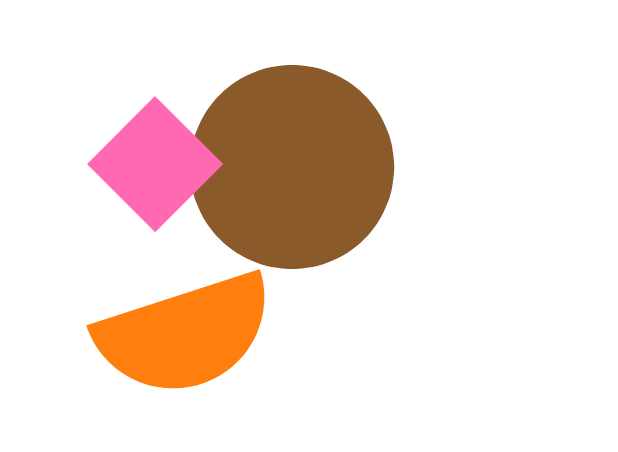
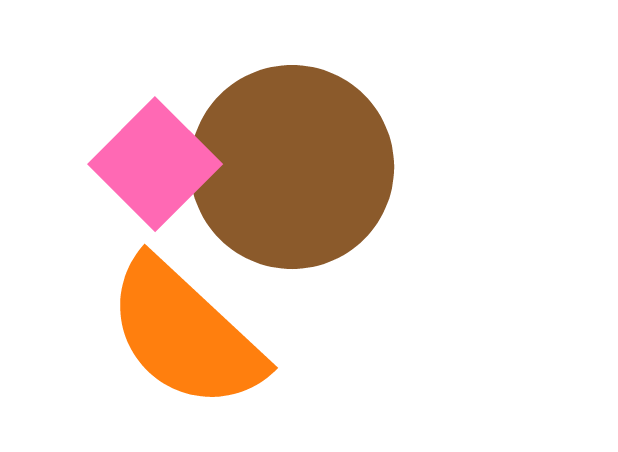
orange semicircle: rotated 61 degrees clockwise
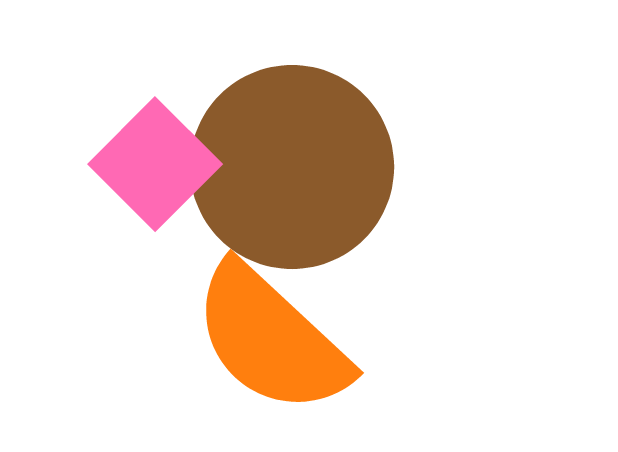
orange semicircle: moved 86 px right, 5 px down
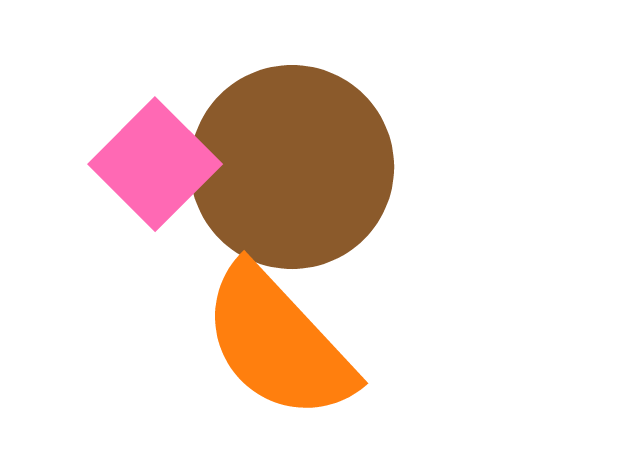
orange semicircle: moved 7 px right, 4 px down; rotated 4 degrees clockwise
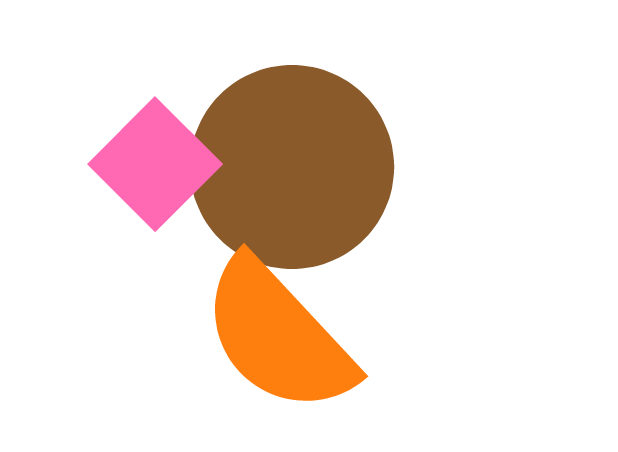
orange semicircle: moved 7 px up
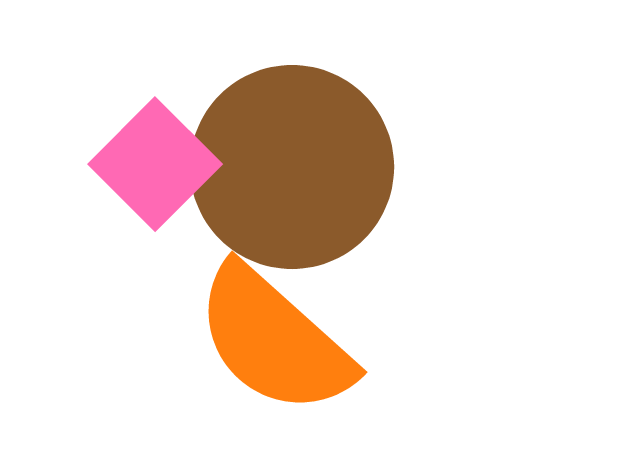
orange semicircle: moved 4 px left, 4 px down; rotated 5 degrees counterclockwise
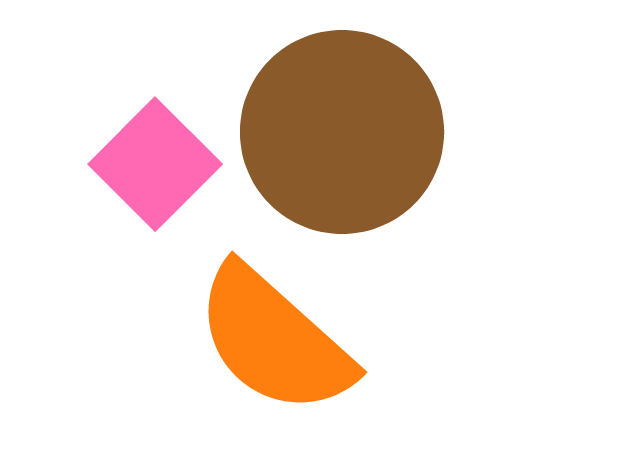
brown circle: moved 50 px right, 35 px up
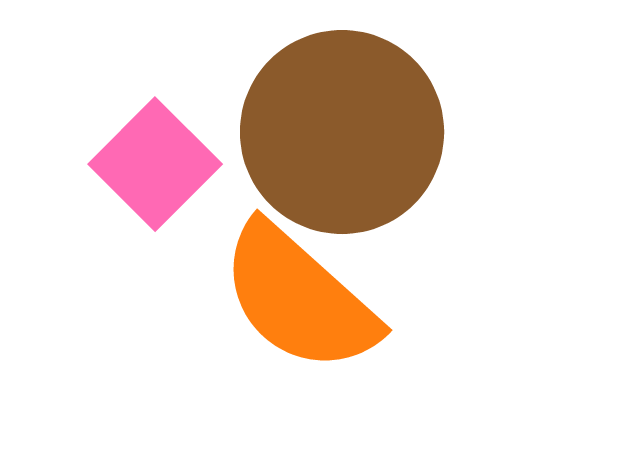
orange semicircle: moved 25 px right, 42 px up
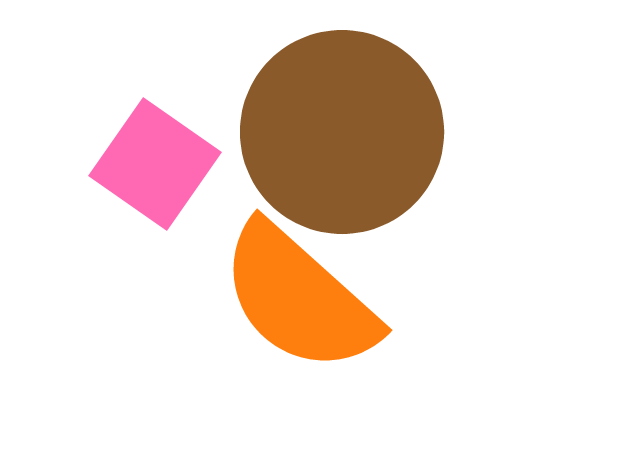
pink square: rotated 10 degrees counterclockwise
